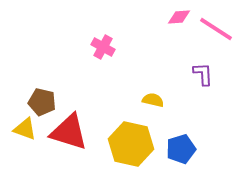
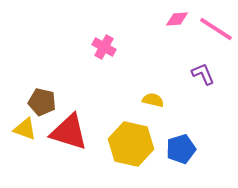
pink diamond: moved 2 px left, 2 px down
pink cross: moved 1 px right
purple L-shape: rotated 20 degrees counterclockwise
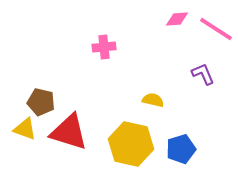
pink cross: rotated 35 degrees counterclockwise
brown pentagon: moved 1 px left
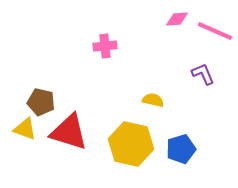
pink line: moved 1 px left, 2 px down; rotated 9 degrees counterclockwise
pink cross: moved 1 px right, 1 px up
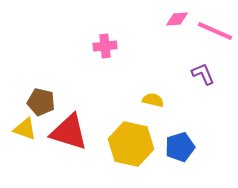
blue pentagon: moved 1 px left, 2 px up
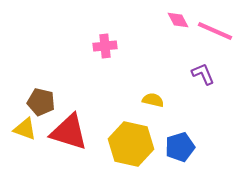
pink diamond: moved 1 px right, 1 px down; rotated 65 degrees clockwise
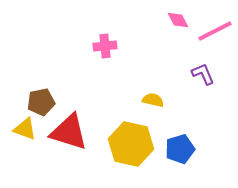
pink line: rotated 51 degrees counterclockwise
brown pentagon: rotated 24 degrees counterclockwise
blue pentagon: moved 2 px down
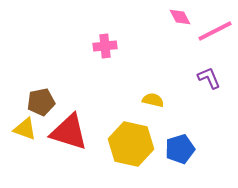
pink diamond: moved 2 px right, 3 px up
purple L-shape: moved 6 px right, 4 px down
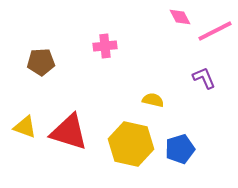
purple L-shape: moved 5 px left
brown pentagon: moved 40 px up; rotated 8 degrees clockwise
yellow triangle: moved 2 px up
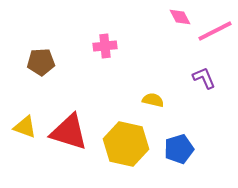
yellow hexagon: moved 5 px left
blue pentagon: moved 1 px left
